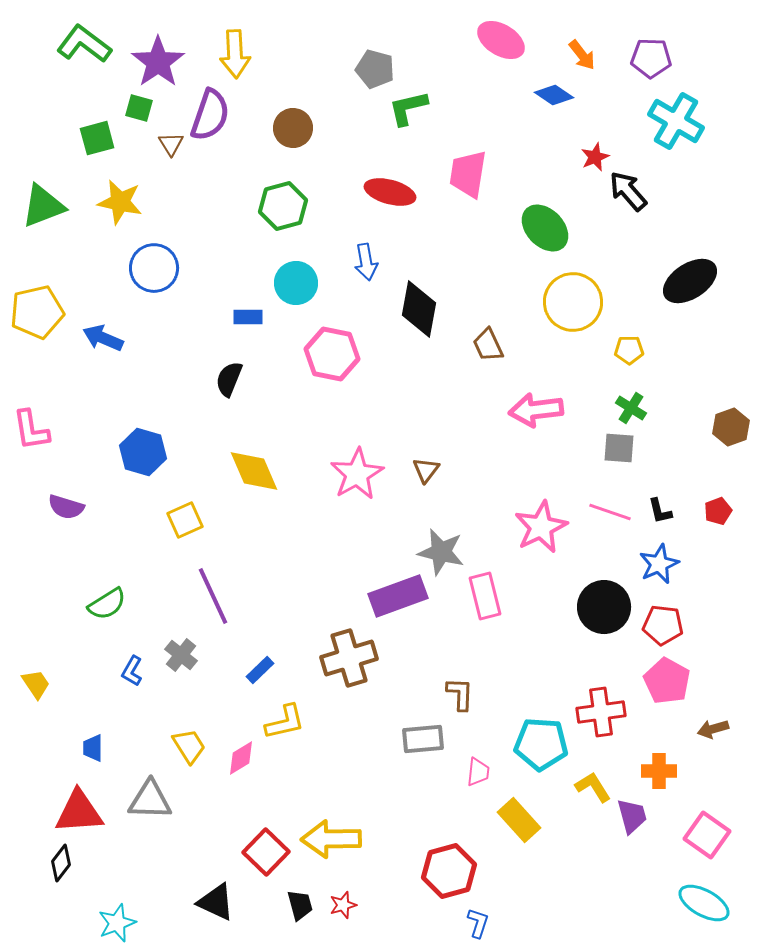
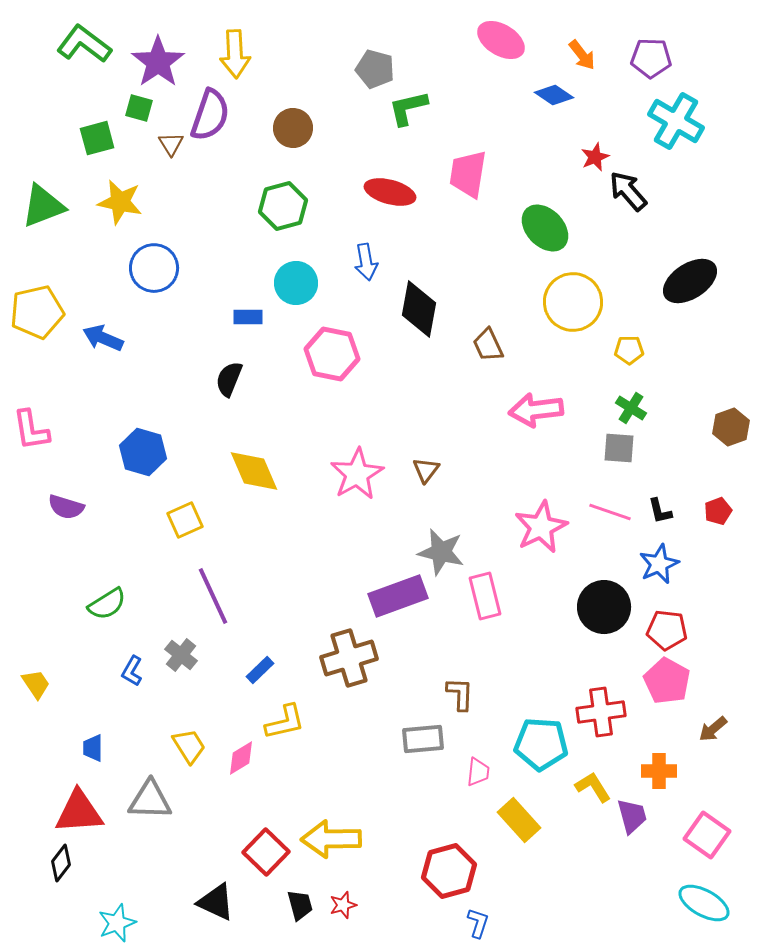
red pentagon at (663, 625): moved 4 px right, 5 px down
brown arrow at (713, 729): rotated 24 degrees counterclockwise
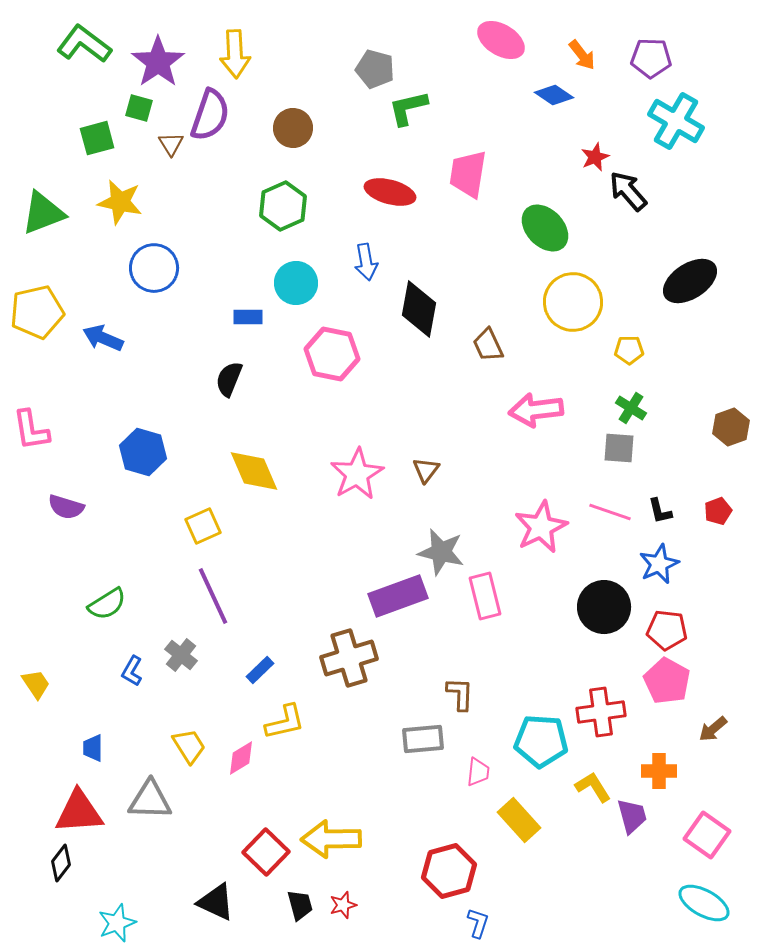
green triangle at (43, 206): moved 7 px down
green hexagon at (283, 206): rotated 9 degrees counterclockwise
yellow square at (185, 520): moved 18 px right, 6 px down
cyan pentagon at (541, 744): moved 3 px up
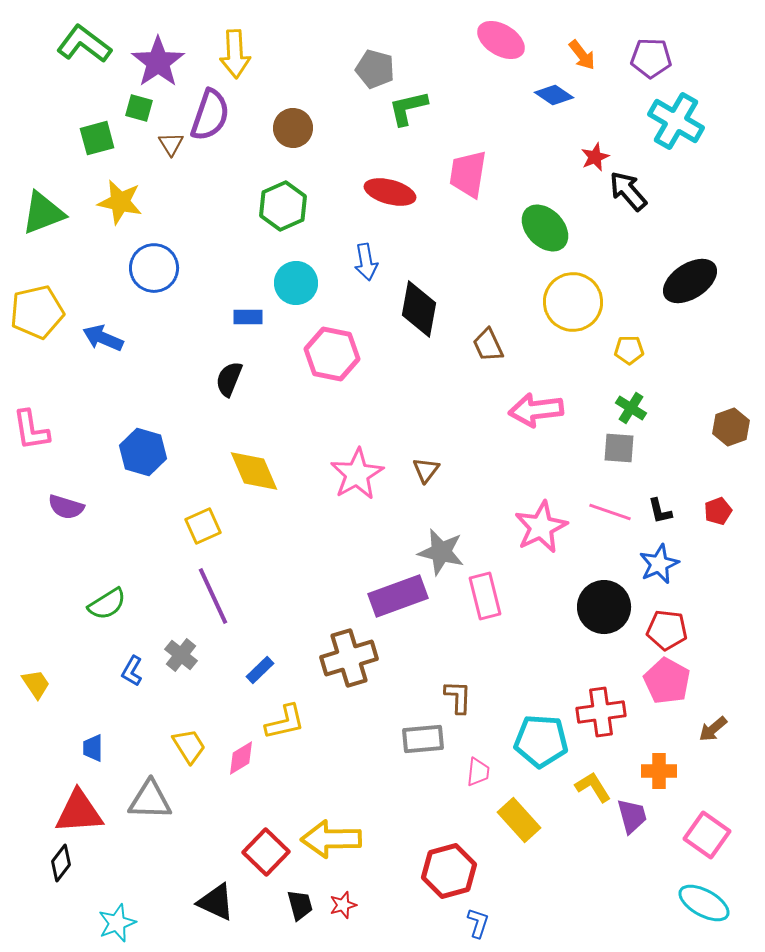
brown L-shape at (460, 694): moved 2 px left, 3 px down
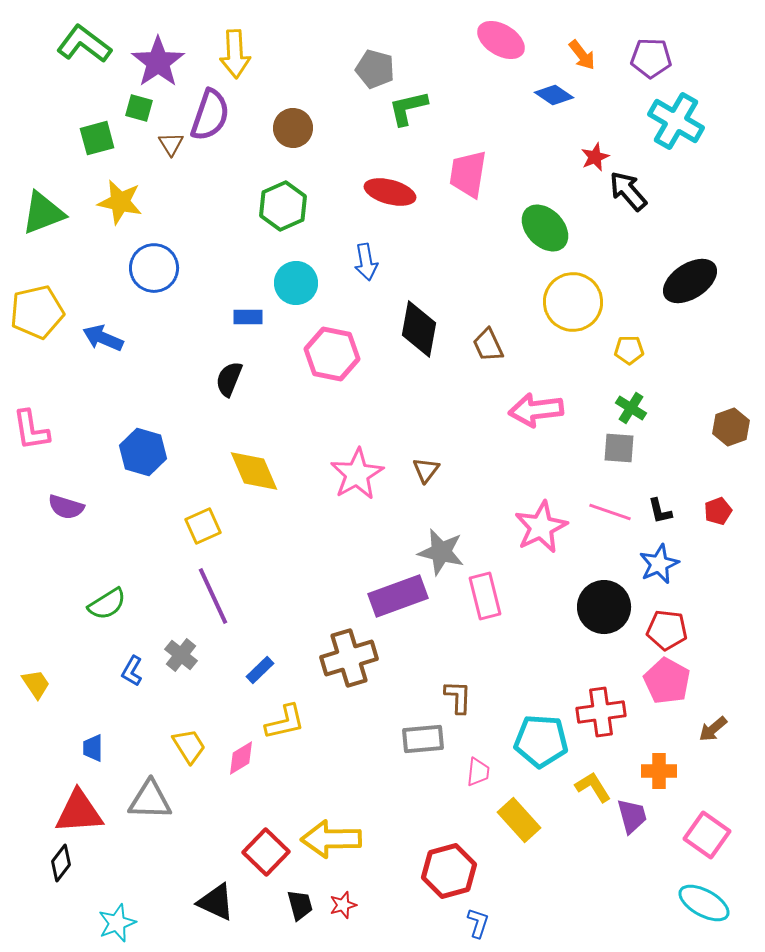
black diamond at (419, 309): moved 20 px down
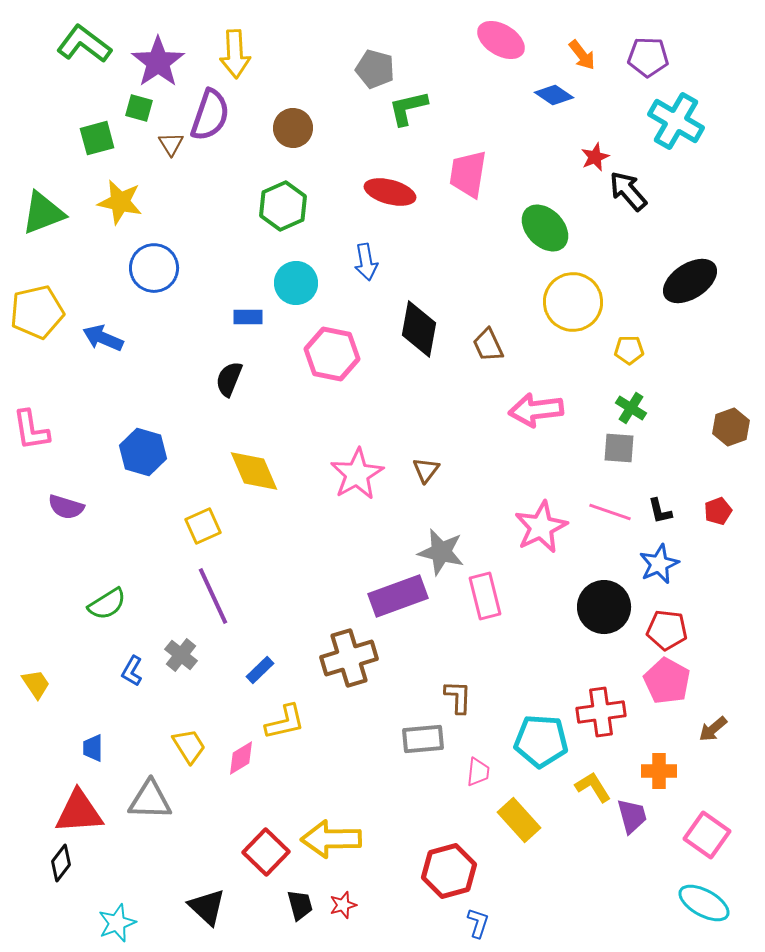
purple pentagon at (651, 58): moved 3 px left, 1 px up
black triangle at (216, 902): moved 9 px left, 5 px down; rotated 18 degrees clockwise
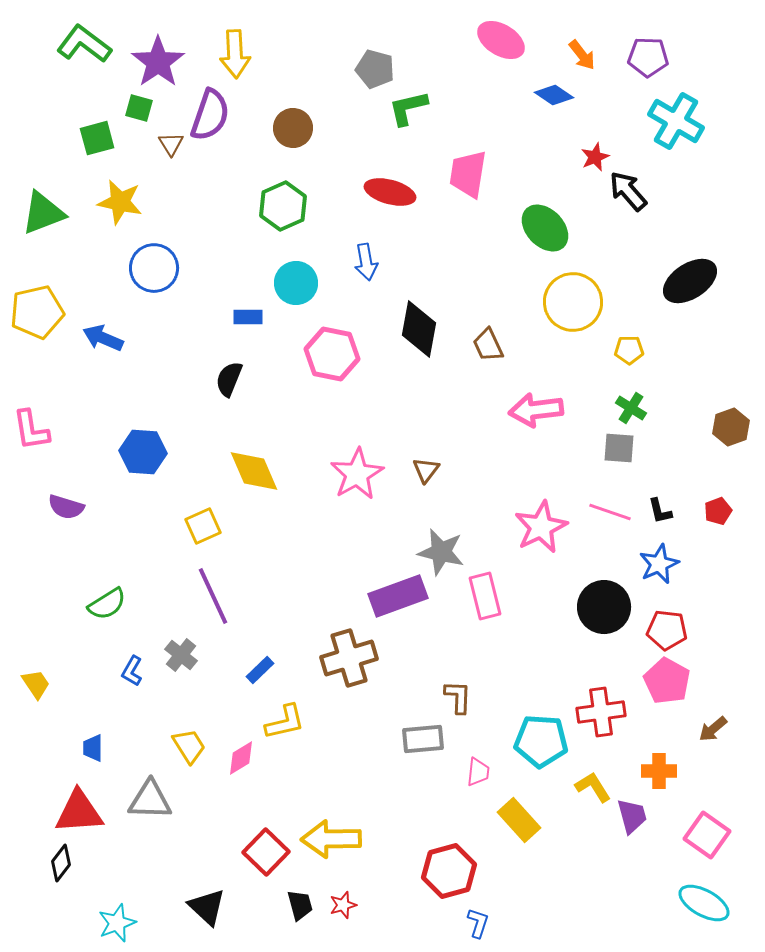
blue hexagon at (143, 452): rotated 12 degrees counterclockwise
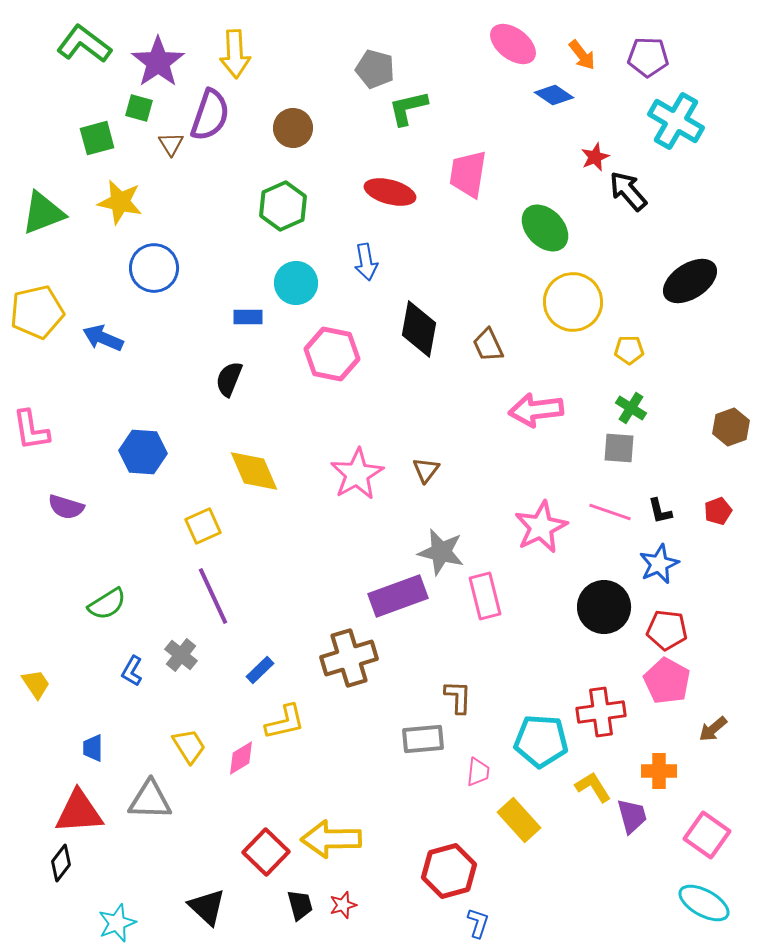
pink ellipse at (501, 40): moved 12 px right, 4 px down; rotated 6 degrees clockwise
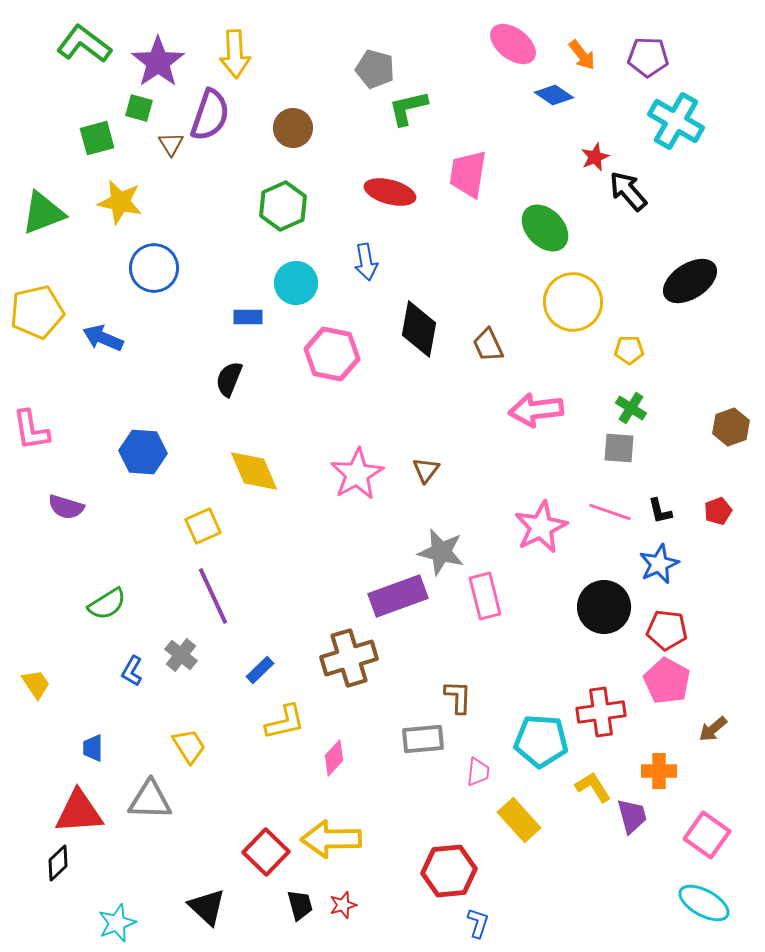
pink diamond at (241, 758): moved 93 px right; rotated 15 degrees counterclockwise
black diamond at (61, 863): moved 3 px left; rotated 9 degrees clockwise
red hexagon at (449, 871): rotated 10 degrees clockwise
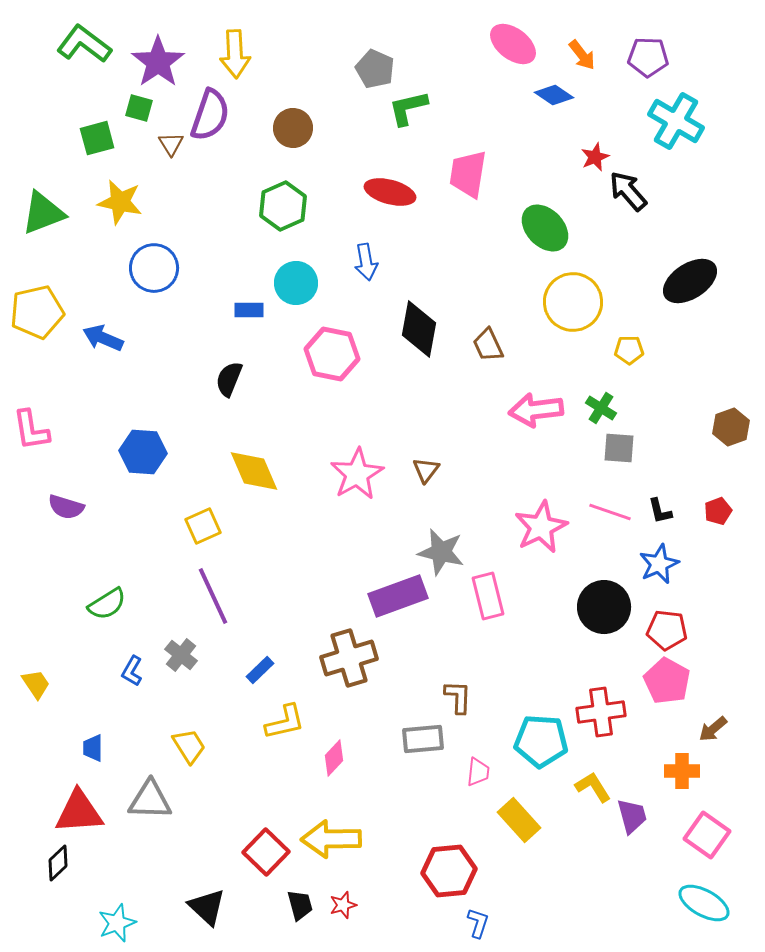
gray pentagon at (375, 69): rotated 9 degrees clockwise
blue rectangle at (248, 317): moved 1 px right, 7 px up
green cross at (631, 408): moved 30 px left
pink rectangle at (485, 596): moved 3 px right
orange cross at (659, 771): moved 23 px right
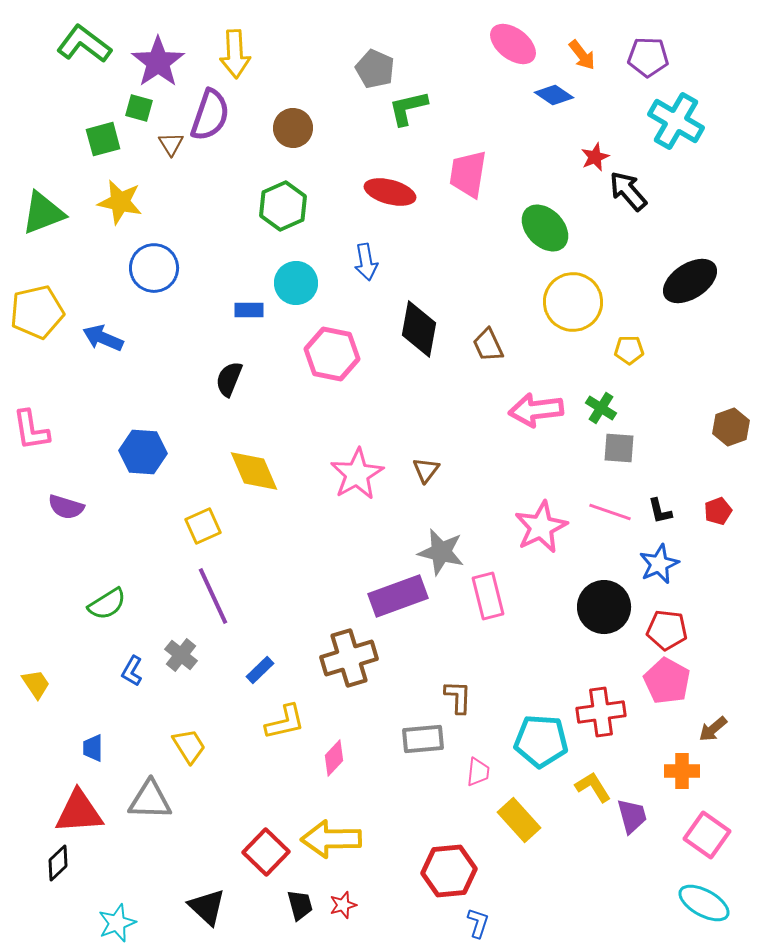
green square at (97, 138): moved 6 px right, 1 px down
